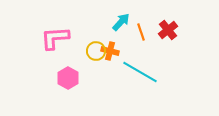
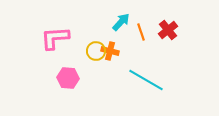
cyan line: moved 6 px right, 8 px down
pink hexagon: rotated 25 degrees counterclockwise
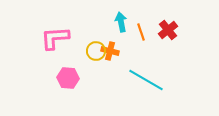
cyan arrow: rotated 54 degrees counterclockwise
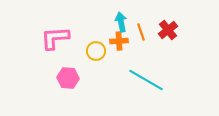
orange cross: moved 9 px right, 10 px up; rotated 18 degrees counterclockwise
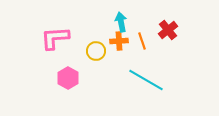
orange line: moved 1 px right, 9 px down
pink hexagon: rotated 25 degrees clockwise
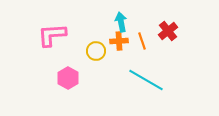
red cross: moved 1 px down
pink L-shape: moved 3 px left, 3 px up
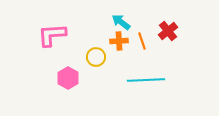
cyan arrow: rotated 42 degrees counterclockwise
yellow circle: moved 6 px down
cyan line: rotated 33 degrees counterclockwise
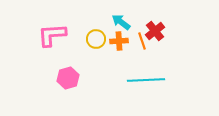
red cross: moved 13 px left
yellow circle: moved 18 px up
pink hexagon: rotated 15 degrees clockwise
